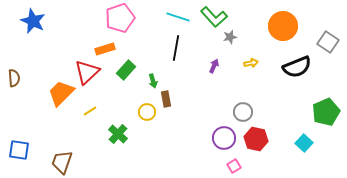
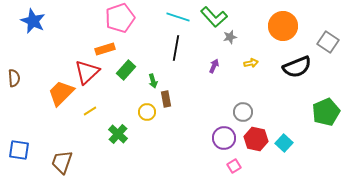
cyan square: moved 20 px left
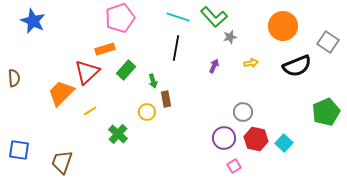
black semicircle: moved 1 px up
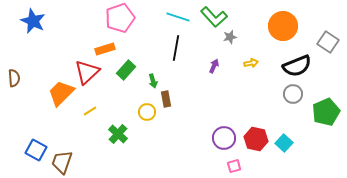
gray circle: moved 50 px right, 18 px up
blue square: moved 17 px right; rotated 20 degrees clockwise
pink square: rotated 16 degrees clockwise
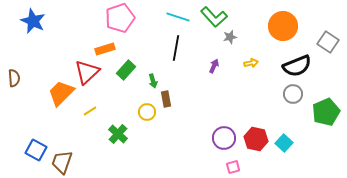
pink square: moved 1 px left, 1 px down
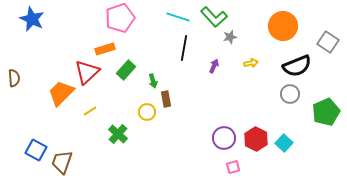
blue star: moved 1 px left, 2 px up
black line: moved 8 px right
gray circle: moved 3 px left
red hexagon: rotated 15 degrees clockwise
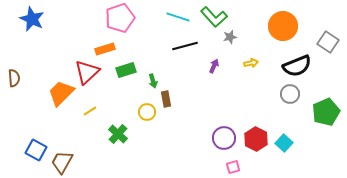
black line: moved 1 px right, 2 px up; rotated 65 degrees clockwise
green rectangle: rotated 30 degrees clockwise
brown trapezoid: rotated 10 degrees clockwise
